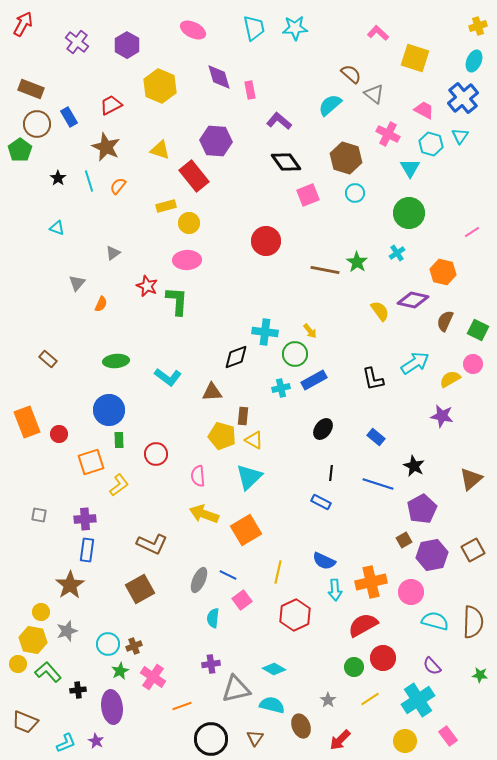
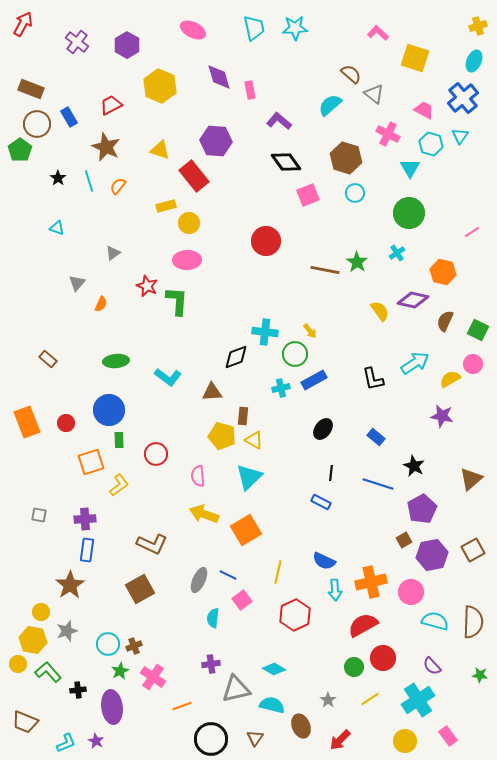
red circle at (59, 434): moved 7 px right, 11 px up
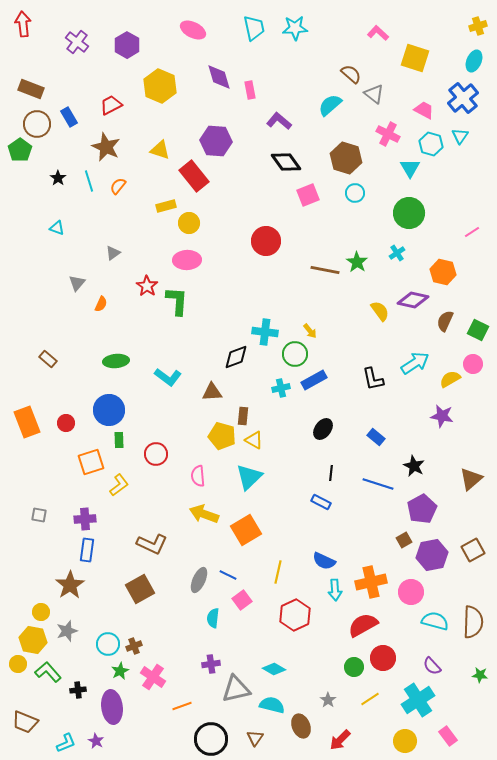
red arrow at (23, 24): rotated 35 degrees counterclockwise
red star at (147, 286): rotated 10 degrees clockwise
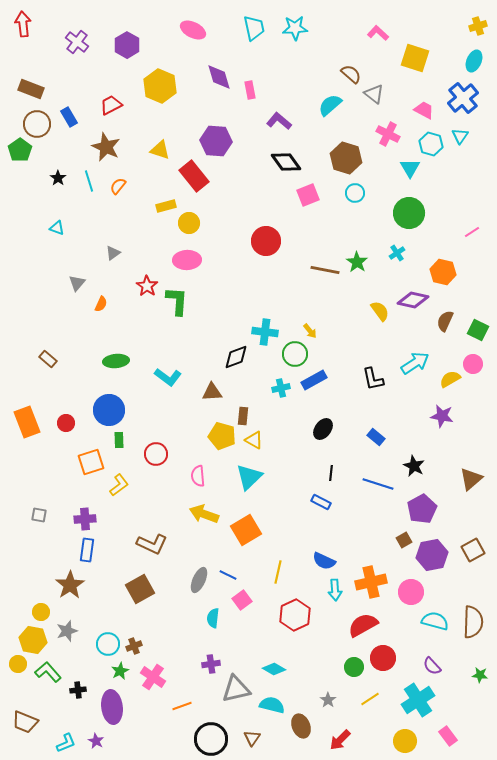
brown triangle at (255, 738): moved 3 px left
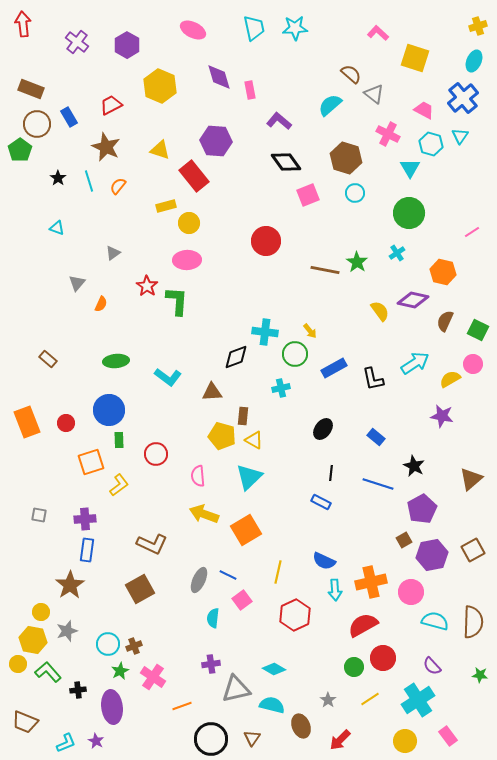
blue rectangle at (314, 380): moved 20 px right, 12 px up
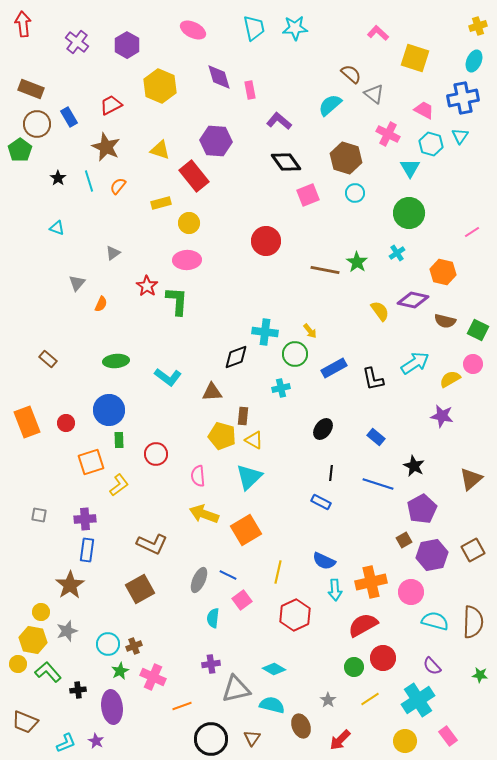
blue cross at (463, 98): rotated 28 degrees clockwise
yellow rectangle at (166, 206): moved 5 px left, 3 px up
brown semicircle at (445, 321): rotated 100 degrees counterclockwise
pink cross at (153, 677): rotated 10 degrees counterclockwise
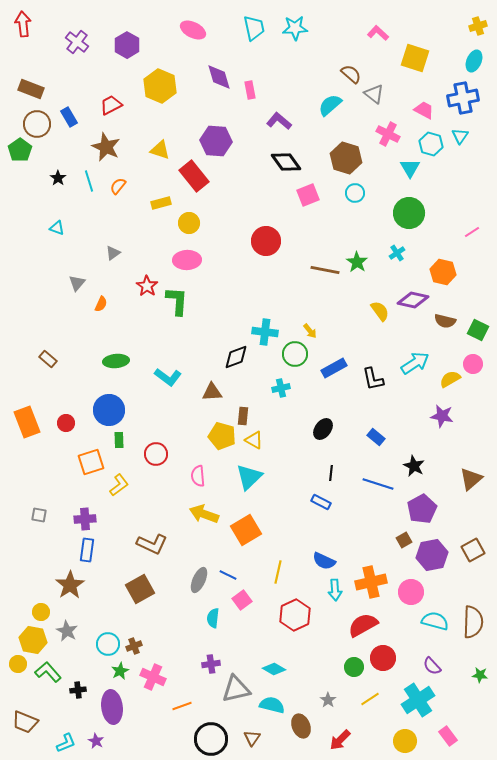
gray star at (67, 631): rotated 25 degrees counterclockwise
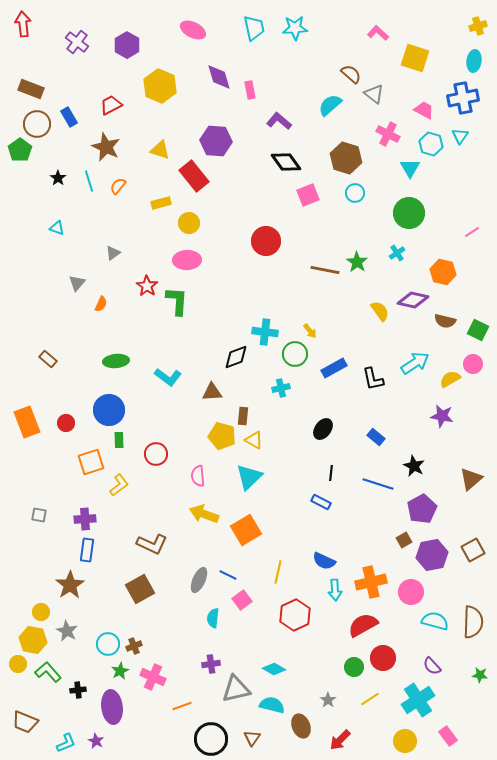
cyan ellipse at (474, 61): rotated 15 degrees counterclockwise
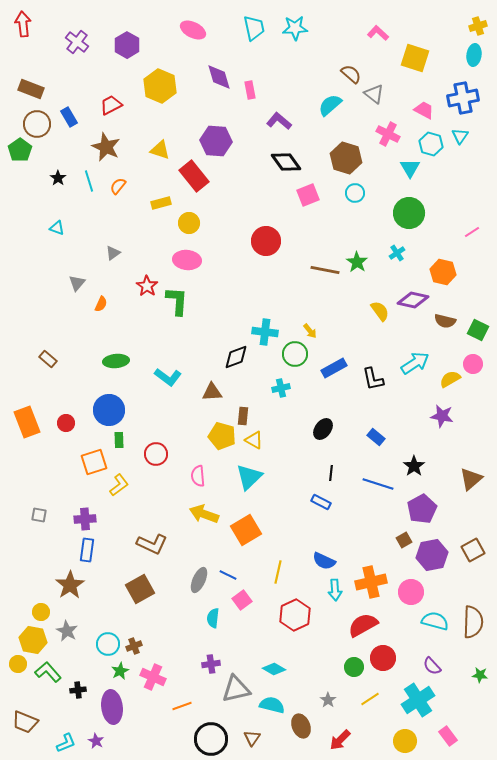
cyan ellipse at (474, 61): moved 6 px up
pink ellipse at (187, 260): rotated 8 degrees clockwise
orange square at (91, 462): moved 3 px right
black star at (414, 466): rotated 10 degrees clockwise
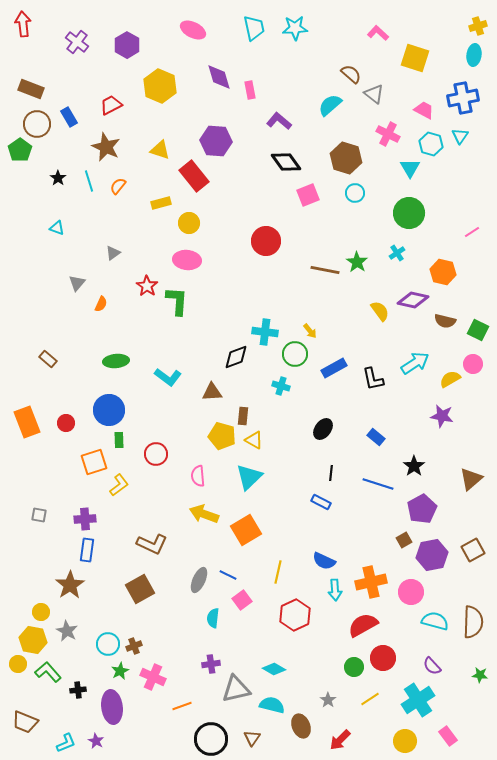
cyan cross at (281, 388): moved 2 px up; rotated 30 degrees clockwise
